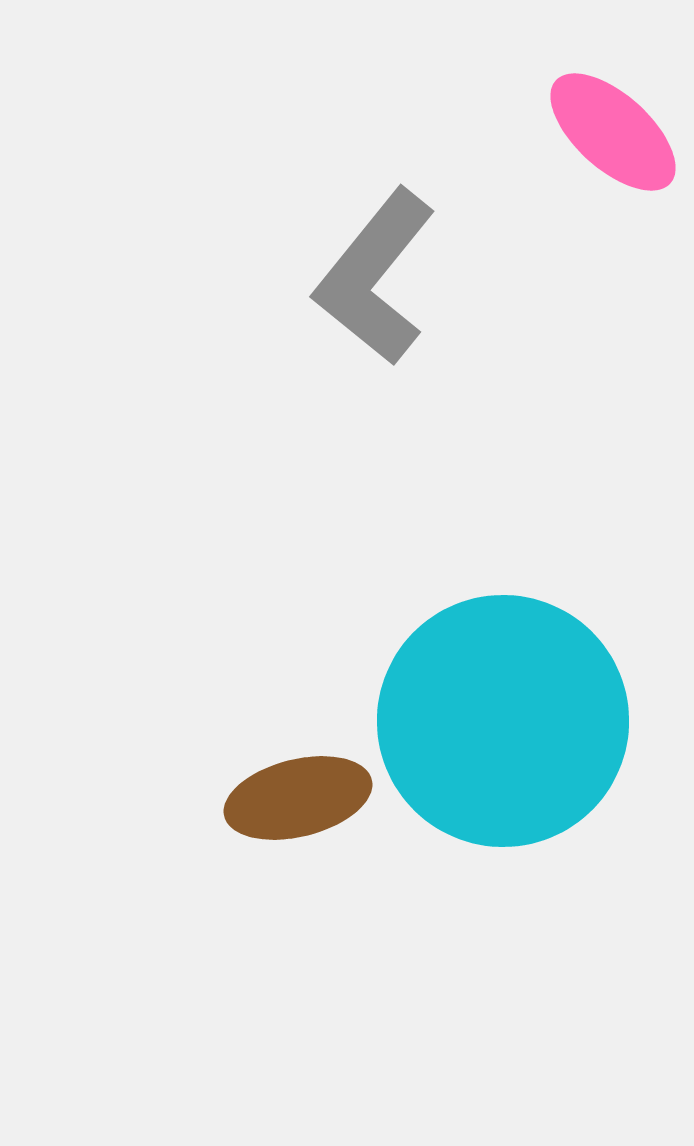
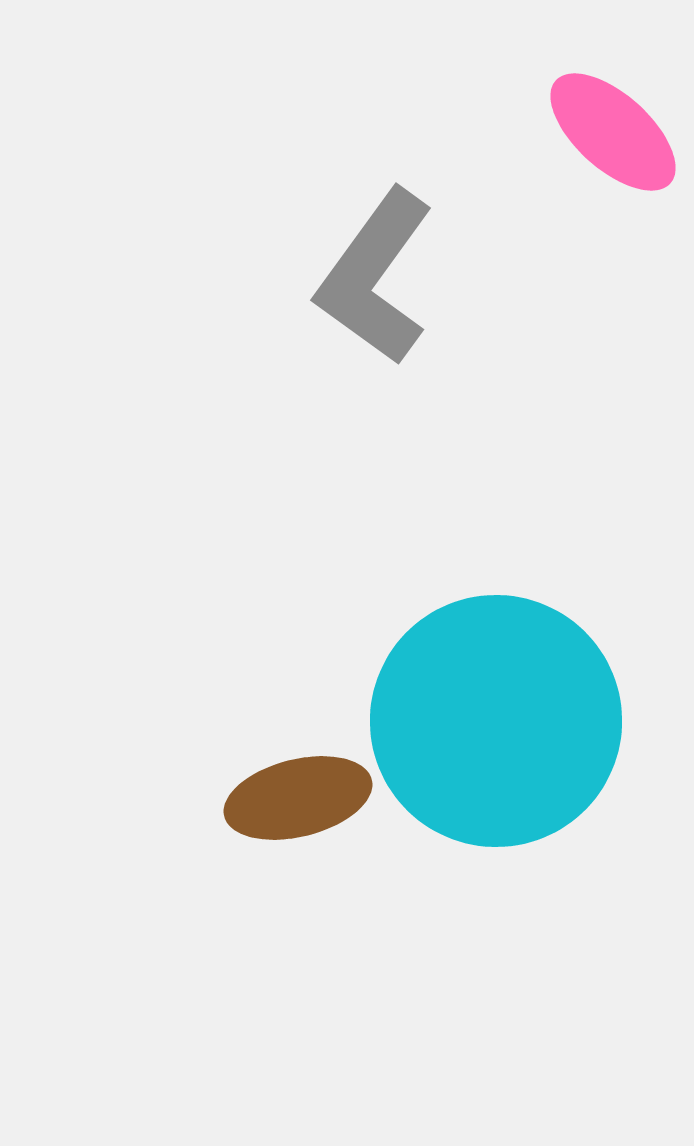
gray L-shape: rotated 3 degrees counterclockwise
cyan circle: moved 7 px left
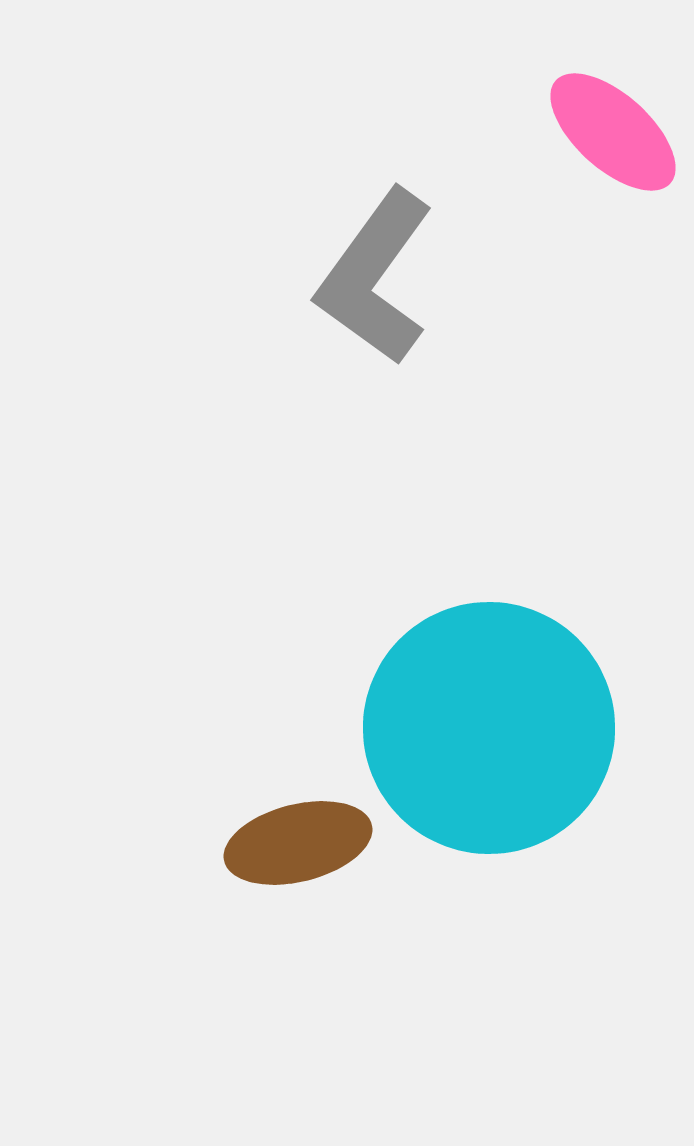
cyan circle: moved 7 px left, 7 px down
brown ellipse: moved 45 px down
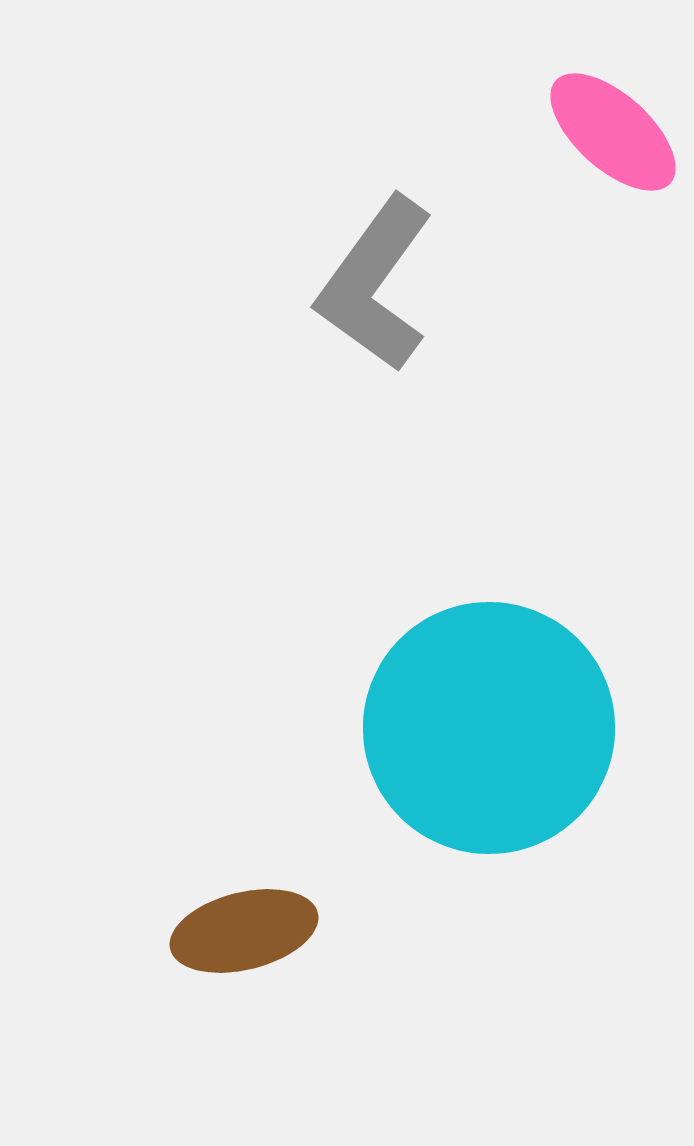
gray L-shape: moved 7 px down
brown ellipse: moved 54 px left, 88 px down
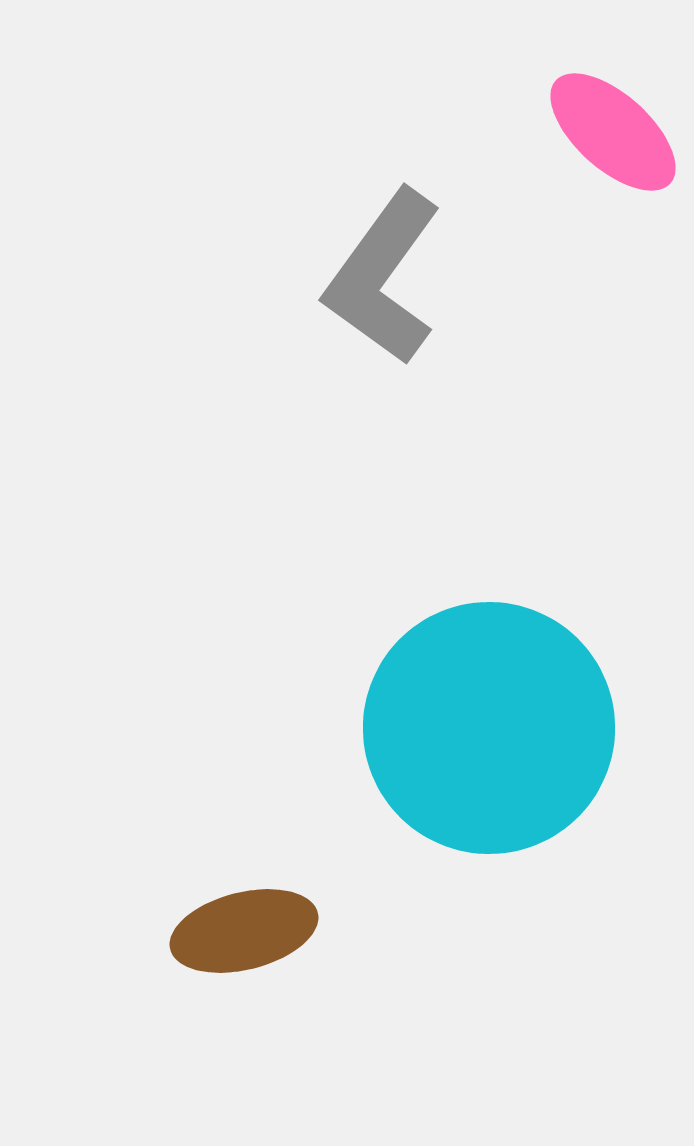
gray L-shape: moved 8 px right, 7 px up
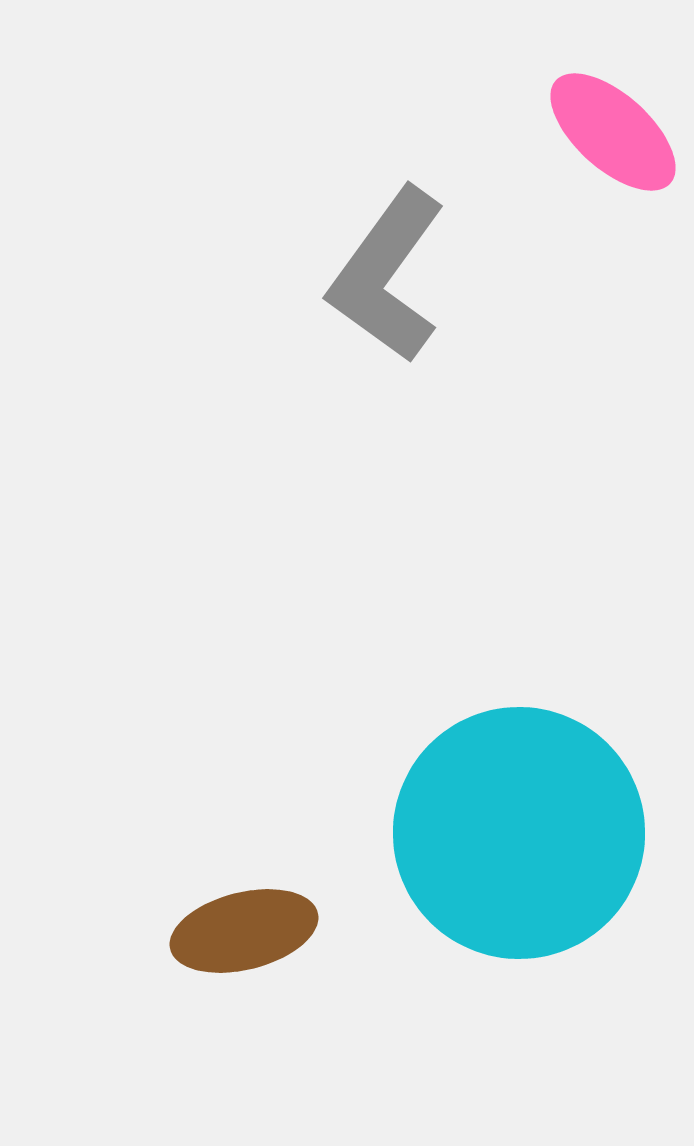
gray L-shape: moved 4 px right, 2 px up
cyan circle: moved 30 px right, 105 px down
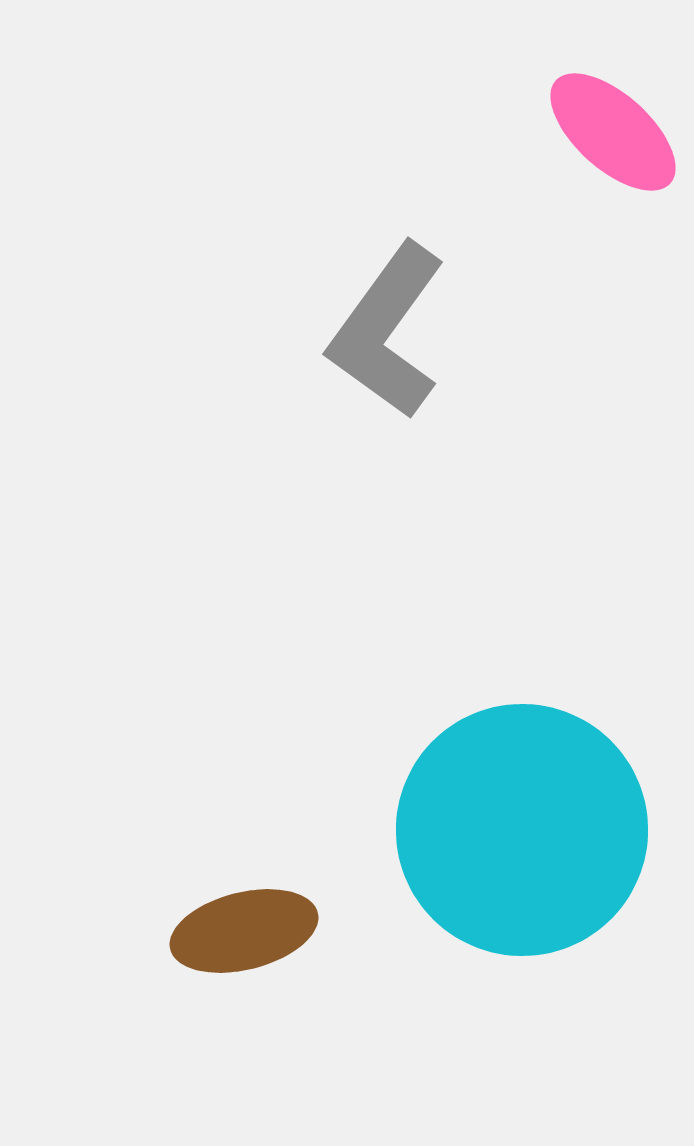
gray L-shape: moved 56 px down
cyan circle: moved 3 px right, 3 px up
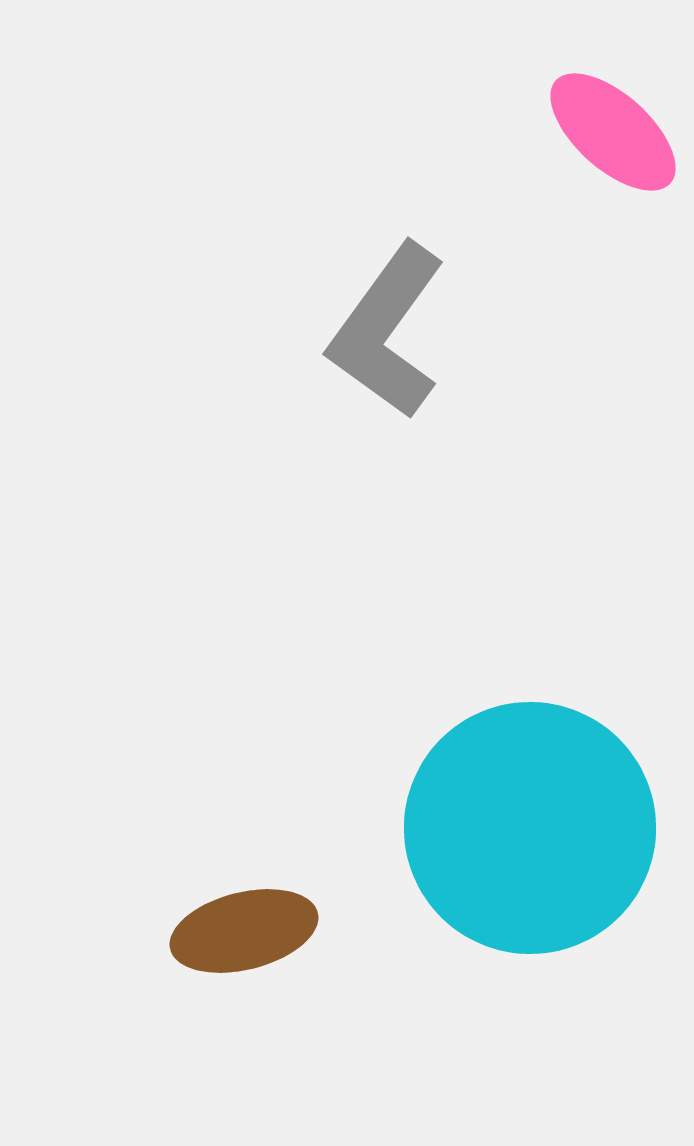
cyan circle: moved 8 px right, 2 px up
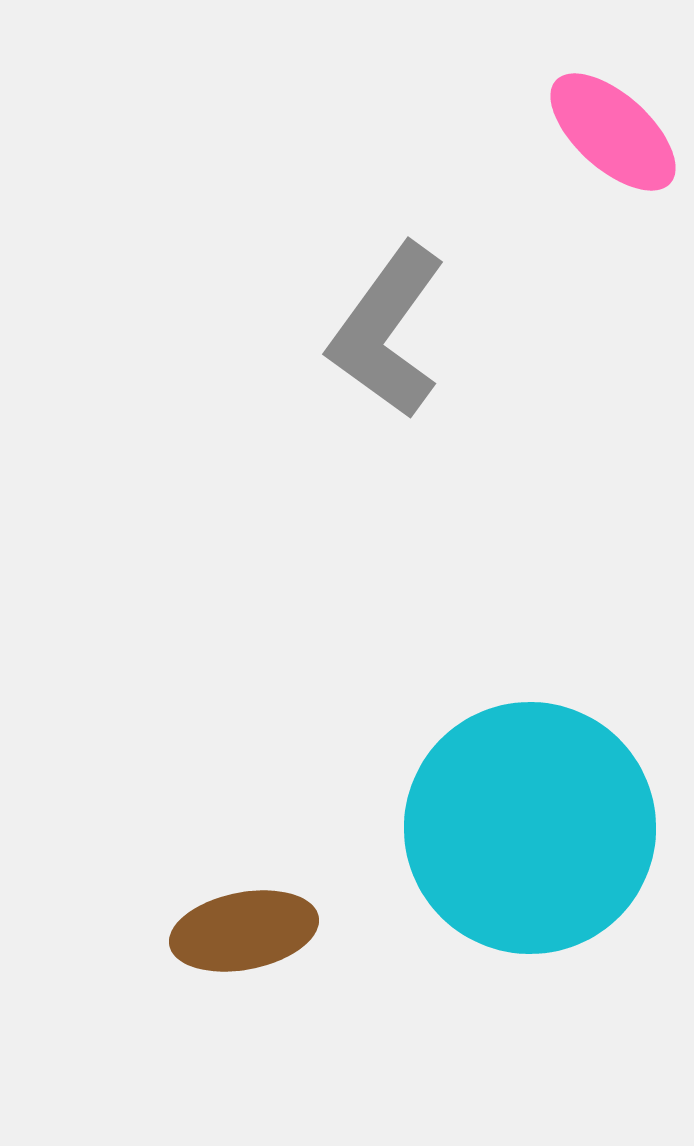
brown ellipse: rotated 3 degrees clockwise
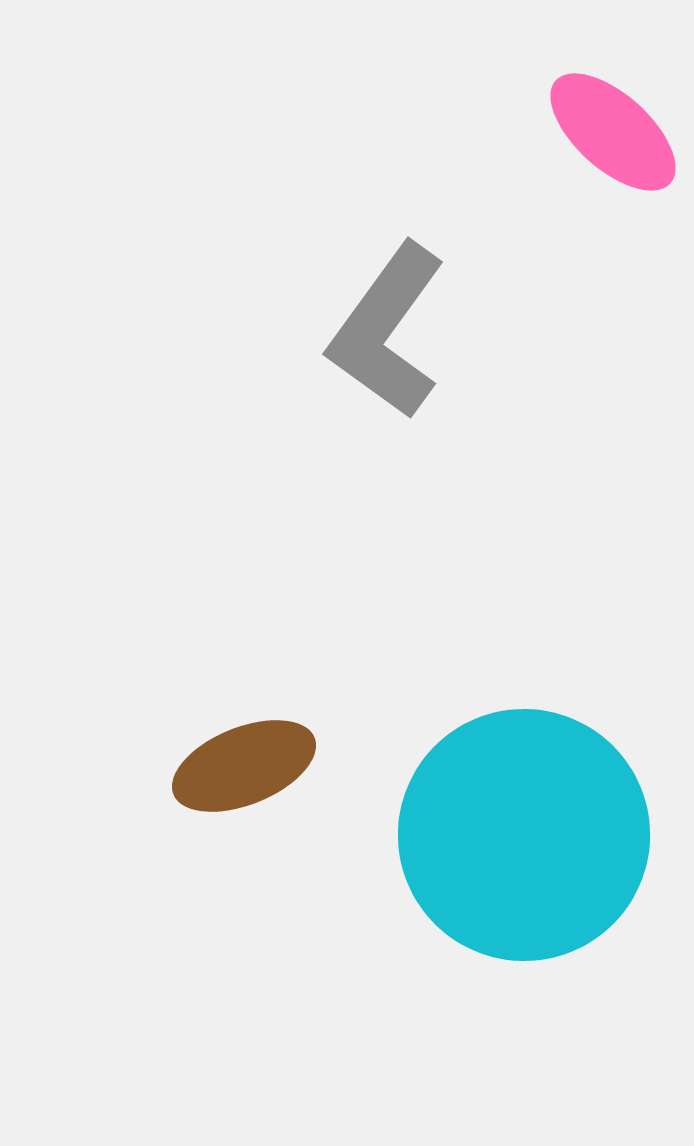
cyan circle: moved 6 px left, 7 px down
brown ellipse: moved 165 px up; rotated 11 degrees counterclockwise
